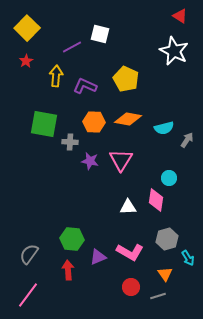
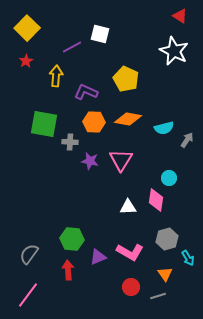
purple L-shape: moved 1 px right, 6 px down
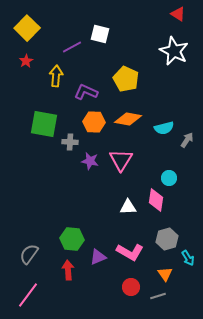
red triangle: moved 2 px left, 2 px up
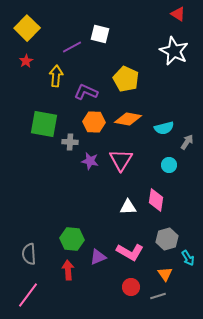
gray arrow: moved 2 px down
cyan circle: moved 13 px up
gray semicircle: rotated 40 degrees counterclockwise
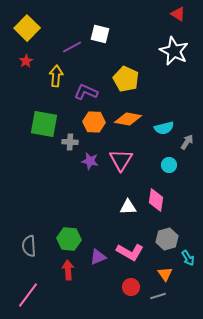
green hexagon: moved 3 px left
gray semicircle: moved 8 px up
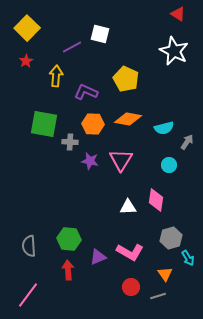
orange hexagon: moved 1 px left, 2 px down
gray hexagon: moved 4 px right, 1 px up
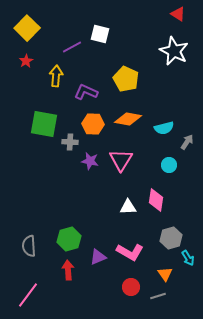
green hexagon: rotated 20 degrees counterclockwise
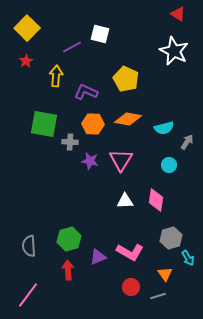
white triangle: moved 3 px left, 6 px up
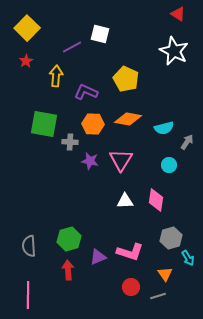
pink L-shape: rotated 12 degrees counterclockwise
pink line: rotated 36 degrees counterclockwise
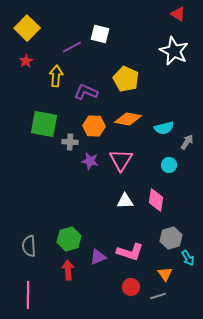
orange hexagon: moved 1 px right, 2 px down
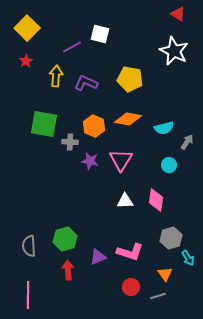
yellow pentagon: moved 4 px right; rotated 15 degrees counterclockwise
purple L-shape: moved 9 px up
orange hexagon: rotated 20 degrees clockwise
green hexagon: moved 4 px left
